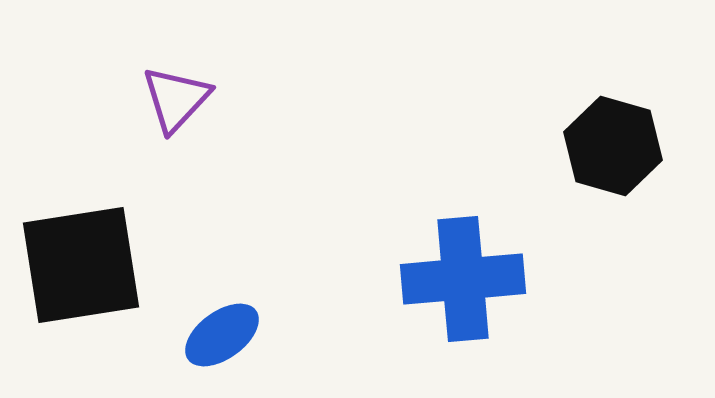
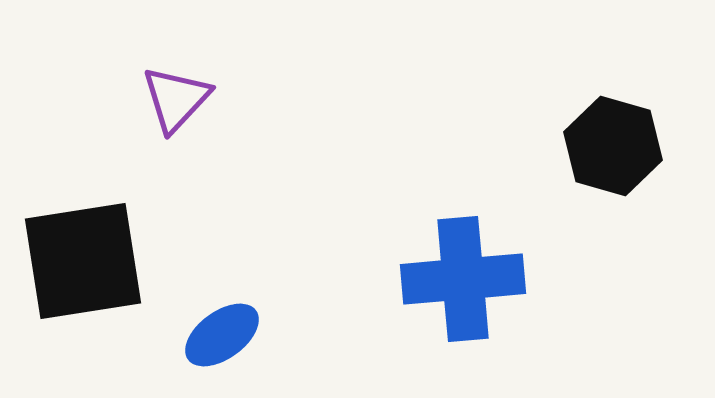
black square: moved 2 px right, 4 px up
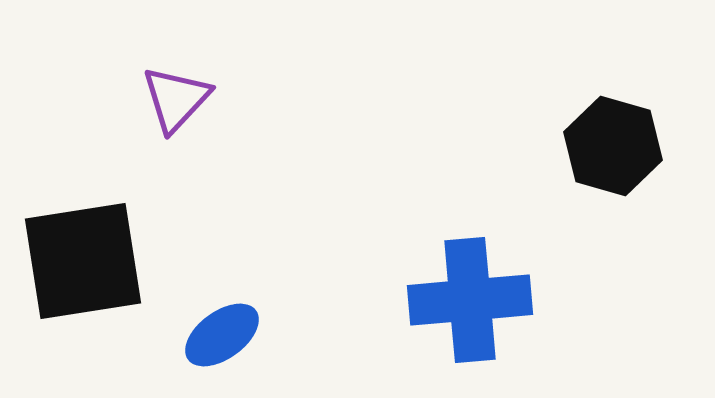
blue cross: moved 7 px right, 21 px down
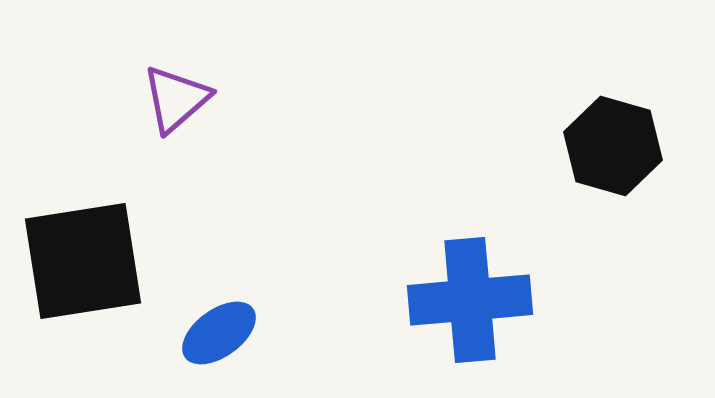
purple triangle: rotated 6 degrees clockwise
blue ellipse: moved 3 px left, 2 px up
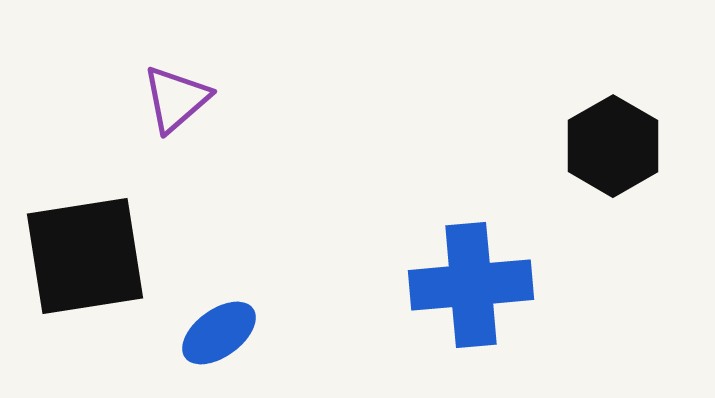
black hexagon: rotated 14 degrees clockwise
black square: moved 2 px right, 5 px up
blue cross: moved 1 px right, 15 px up
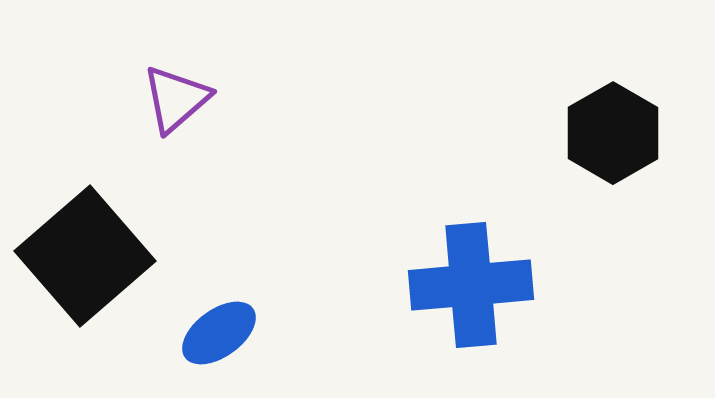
black hexagon: moved 13 px up
black square: rotated 32 degrees counterclockwise
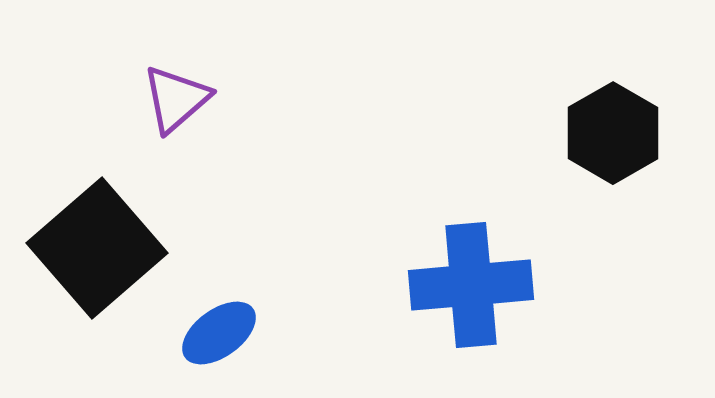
black square: moved 12 px right, 8 px up
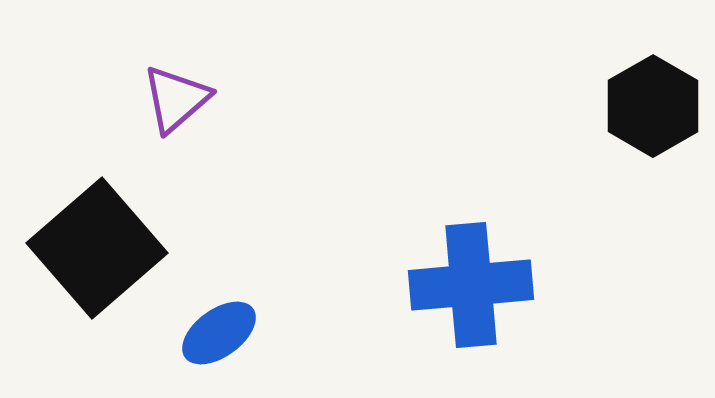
black hexagon: moved 40 px right, 27 px up
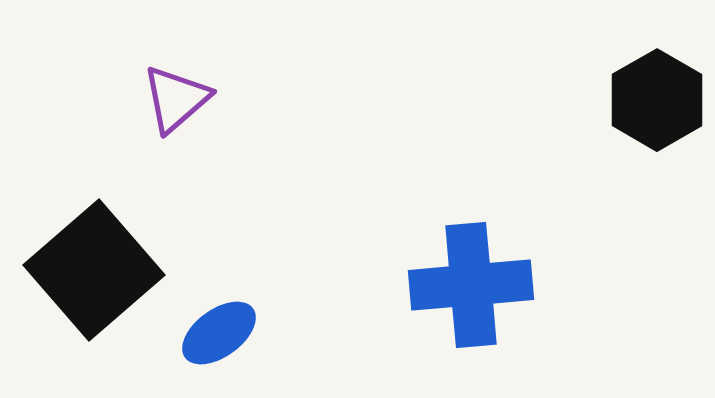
black hexagon: moved 4 px right, 6 px up
black square: moved 3 px left, 22 px down
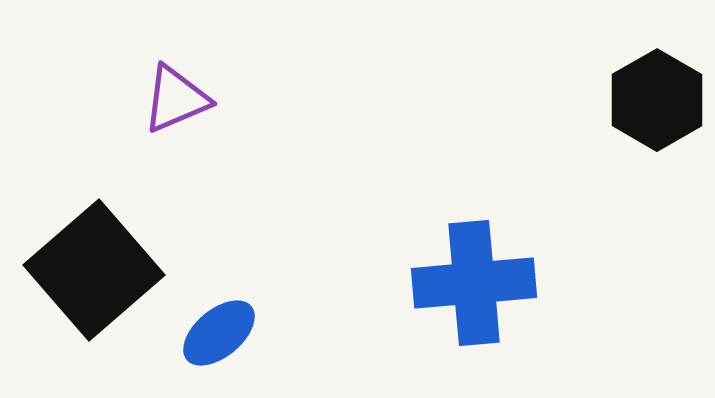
purple triangle: rotated 18 degrees clockwise
blue cross: moved 3 px right, 2 px up
blue ellipse: rotated 4 degrees counterclockwise
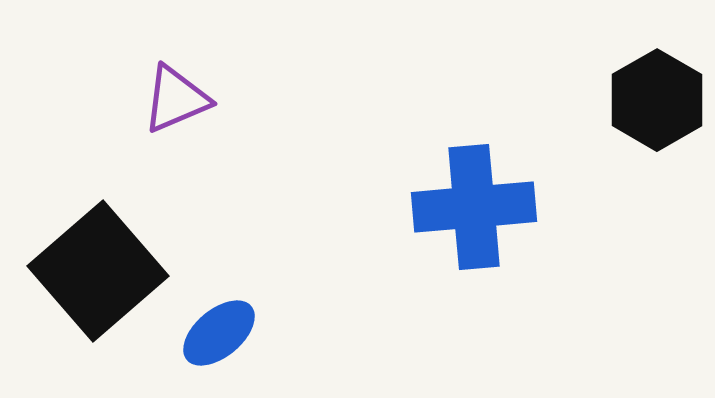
black square: moved 4 px right, 1 px down
blue cross: moved 76 px up
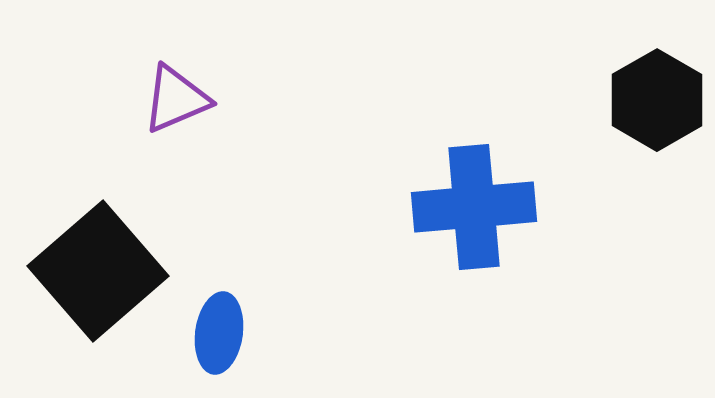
blue ellipse: rotated 42 degrees counterclockwise
